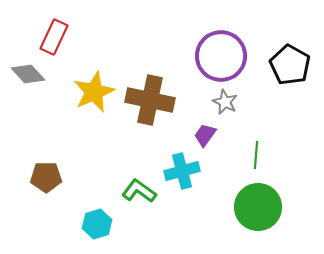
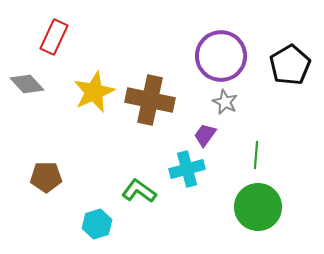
black pentagon: rotated 12 degrees clockwise
gray diamond: moved 1 px left, 10 px down
cyan cross: moved 5 px right, 2 px up
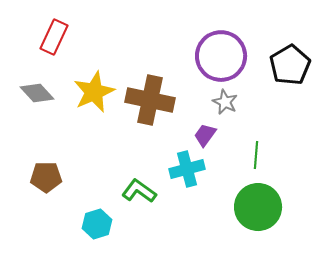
gray diamond: moved 10 px right, 9 px down
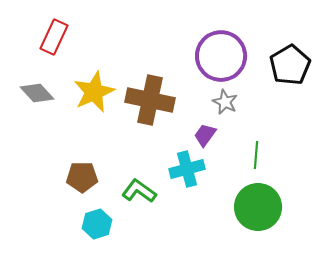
brown pentagon: moved 36 px right
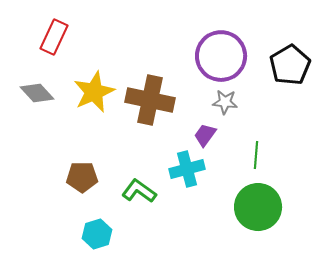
gray star: rotated 20 degrees counterclockwise
cyan hexagon: moved 10 px down
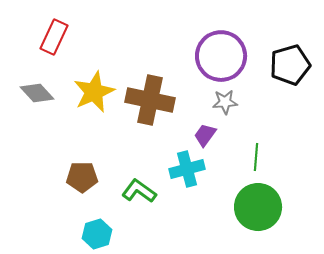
black pentagon: rotated 15 degrees clockwise
gray star: rotated 10 degrees counterclockwise
green line: moved 2 px down
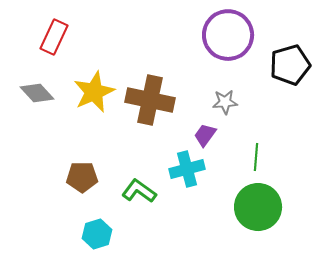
purple circle: moved 7 px right, 21 px up
